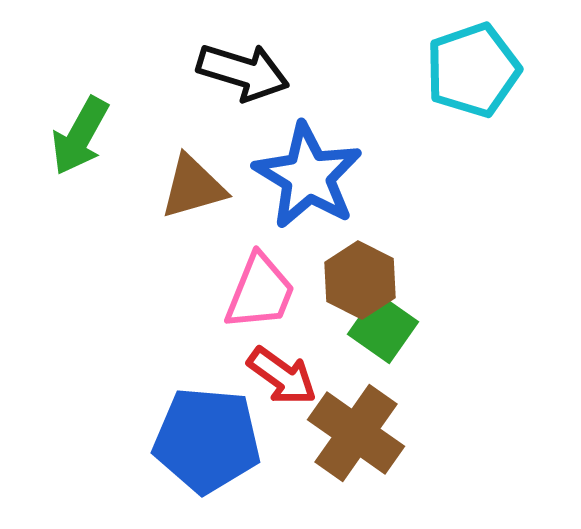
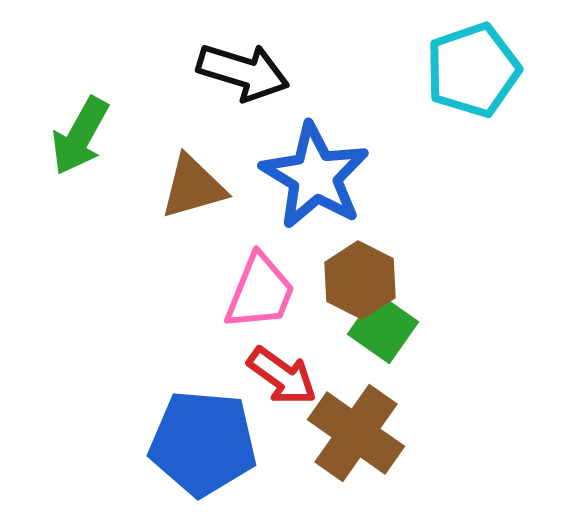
blue star: moved 7 px right
blue pentagon: moved 4 px left, 3 px down
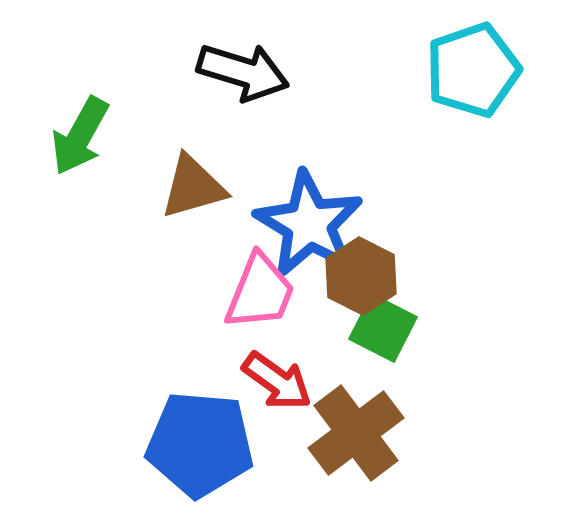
blue star: moved 6 px left, 48 px down
brown hexagon: moved 1 px right, 4 px up
green square: rotated 8 degrees counterclockwise
red arrow: moved 5 px left, 5 px down
brown cross: rotated 18 degrees clockwise
blue pentagon: moved 3 px left, 1 px down
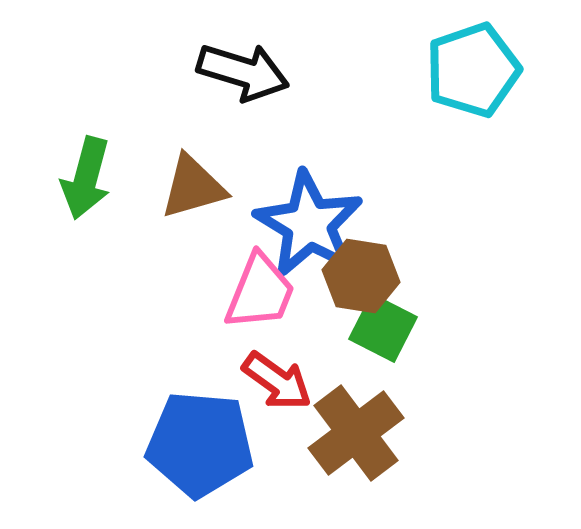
green arrow: moved 6 px right, 42 px down; rotated 14 degrees counterclockwise
brown hexagon: rotated 18 degrees counterclockwise
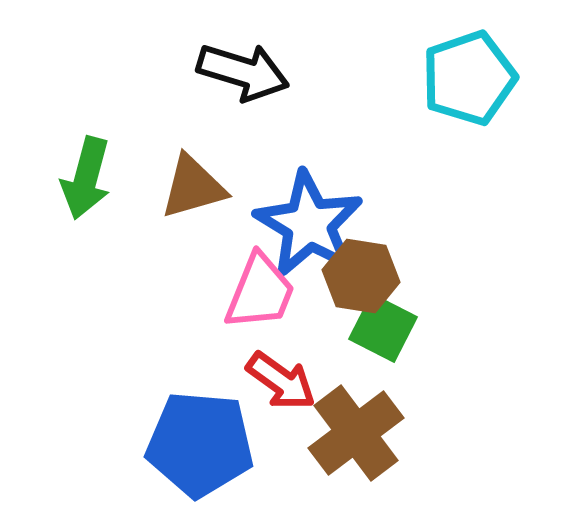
cyan pentagon: moved 4 px left, 8 px down
red arrow: moved 4 px right
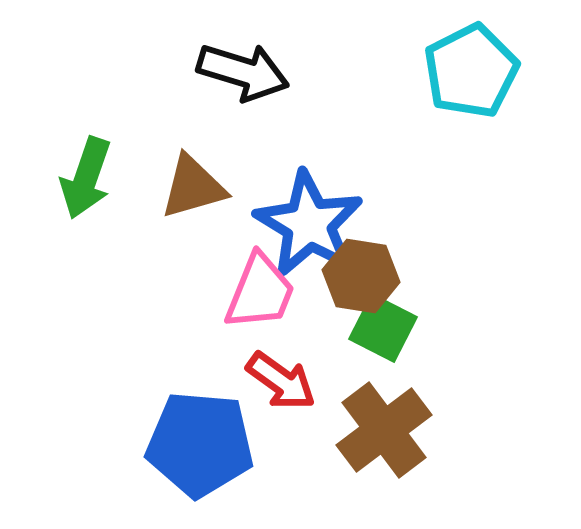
cyan pentagon: moved 2 px right, 7 px up; rotated 8 degrees counterclockwise
green arrow: rotated 4 degrees clockwise
brown cross: moved 28 px right, 3 px up
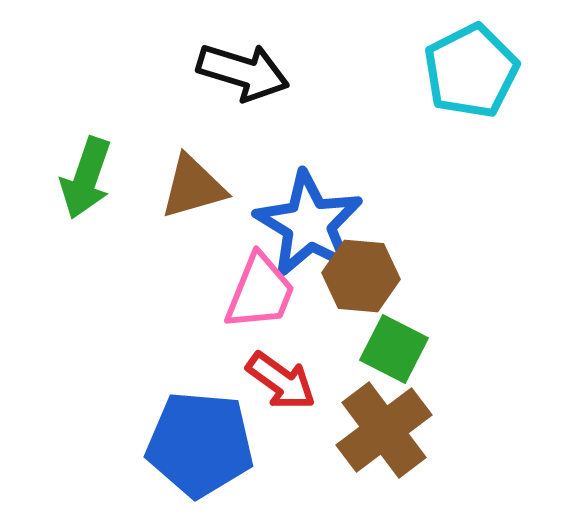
brown hexagon: rotated 4 degrees counterclockwise
green square: moved 11 px right, 21 px down
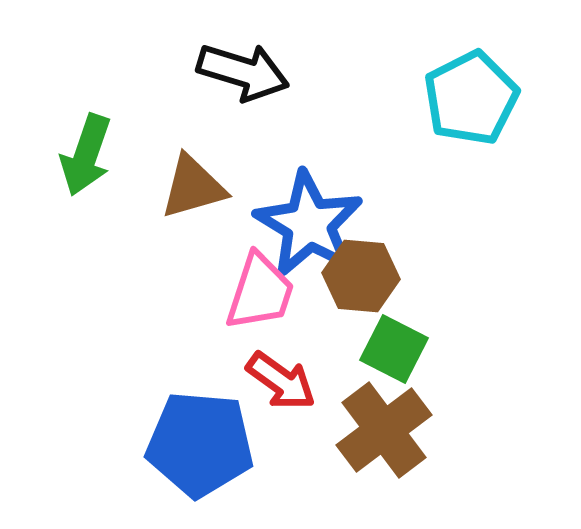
cyan pentagon: moved 27 px down
green arrow: moved 23 px up
pink trapezoid: rotated 4 degrees counterclockwise
